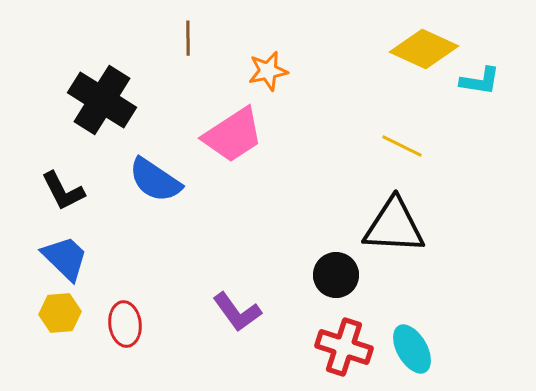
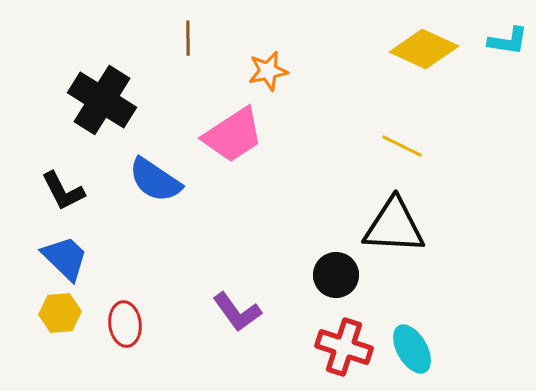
cyan L-shape: moved 28 px right, 40 px up
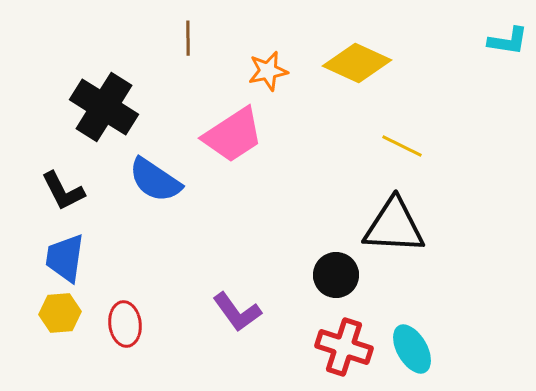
yellow diamond: moved 67 px left, 14 px down
black cross: moved 2 px right, 7 px down
blue trapezoid: rotated 126 degrees counterclockwise
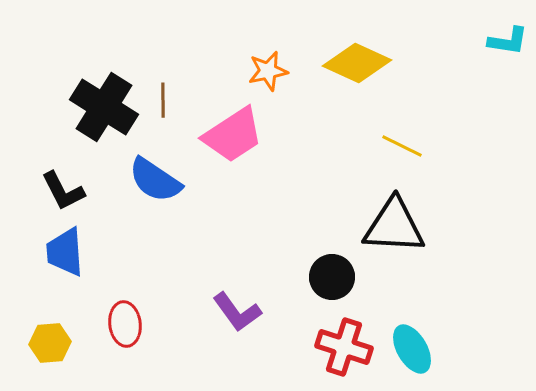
brown line: moved 25 px left, 62 px down
blue trapezoid: moved 6 px up; rotated 12 degrees counterclockwise
black circle: moved 4 px left, 2 px down
yellow hexagon: moved 10 px left, 30 px down
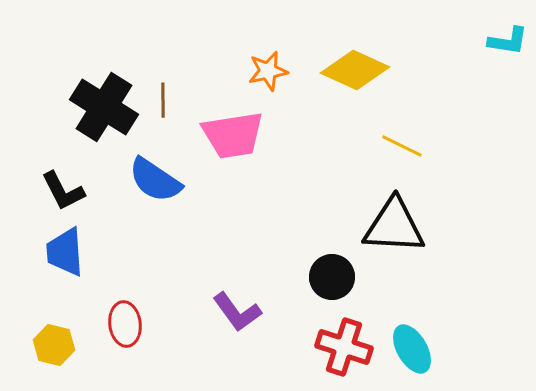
yellow diamond: moved 2 px left, 7 px down
pink trapezoid: rotated 24 degrees clockwise
yellow hexagon: moved 4 px right, 2 px down; rotated 18 degrees clockwise
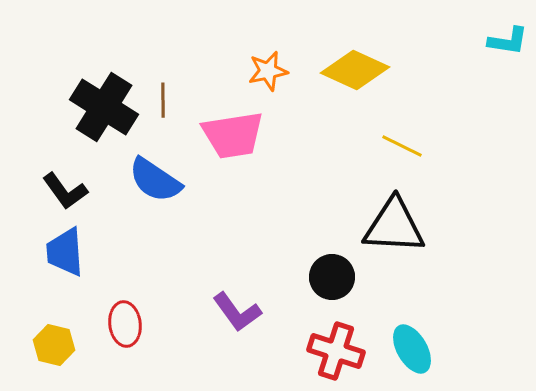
black L-shape: moved 2 px right; rotated 9 degrees counterclockwise
red cross: moved 8 px left, 4 px down
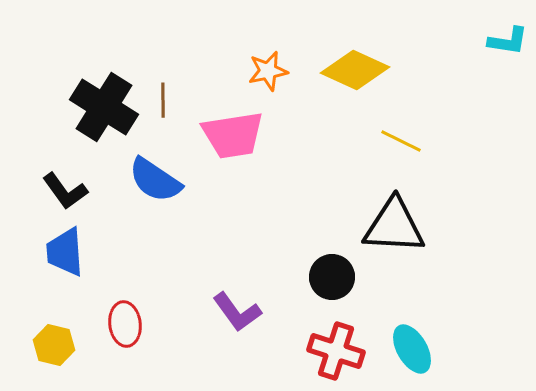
yellow line: moved 1 px left, 5 px up
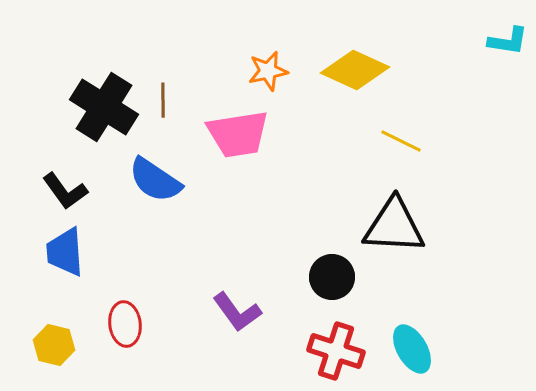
pink trapezoid: moved 5 px right, 1 px up
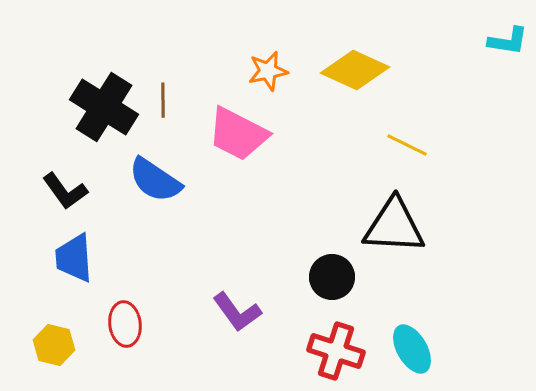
pink trapezoid: rotated 36 degrees clockwise
yellow line: moved 6 px right, 4 px down
blue trapezoid: moved 9 px right, 6 px down
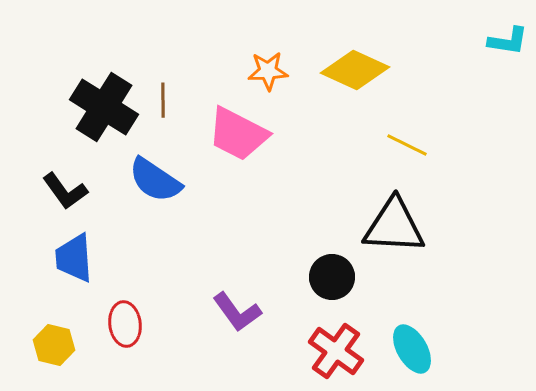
orange star: rotated 9 degrees clockwise
red cross: rotated 18 degrees clockwise
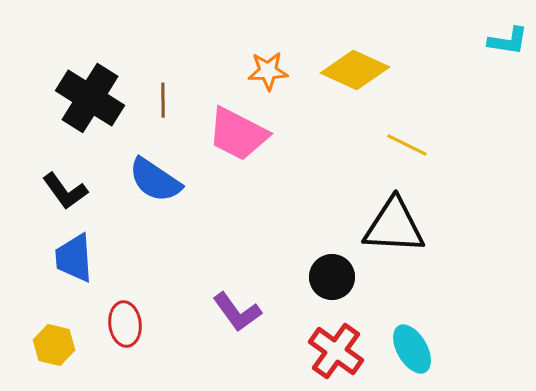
black cross: moved 14 px left, 9 px up
